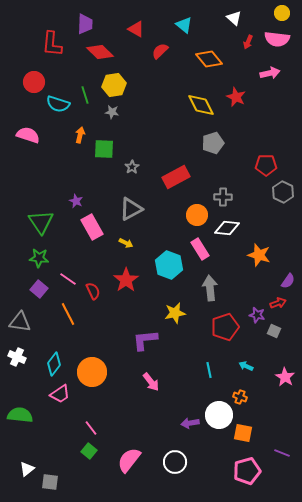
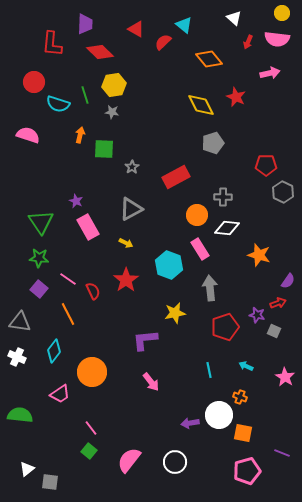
red semicircle at (160, 51): moved 3 px right, 9 px up
pink rectangle at (92, 227): moved 4 px left
cyan diamond at (54, 364): moved 13 px up
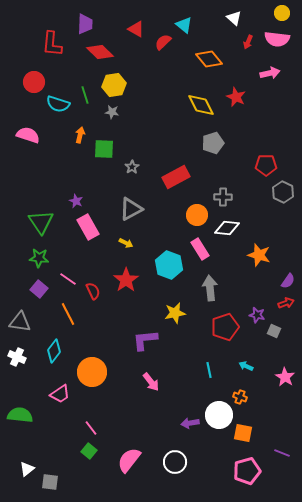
red arrow at (278, 303): moved 8 px right
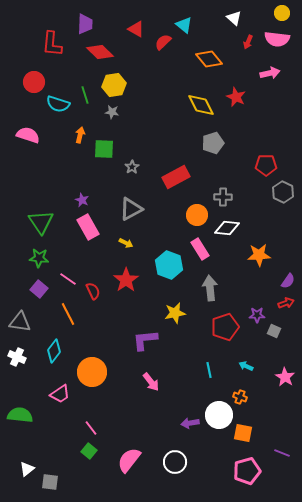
purple star at (76, 201): moved 6 px right, 1 px up
orange star at (259, 255): rotated 20 degrees counterclockwise
purple star at (257, 315): rotated 14 degrees counterclockwise
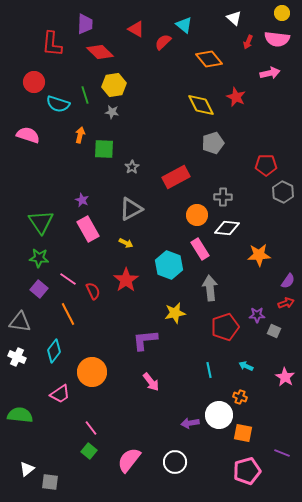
pink rectangle at (88, 227): moved 2 px down
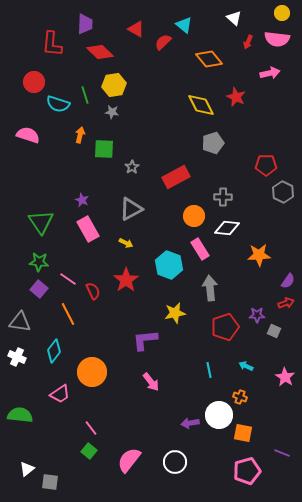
orange circle at (197, 215): moved 3 px left, 1 px down
green star at (39, 258): moved 4 px down
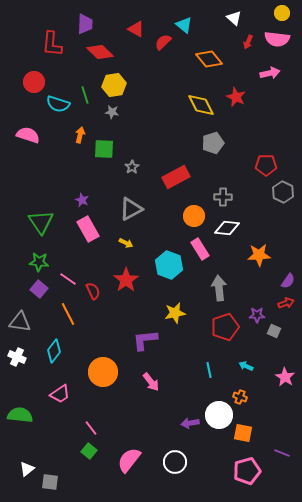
gray arrow at (210, 288): moved 9 px right
orange circle at (92, 372): moved 11 px right
